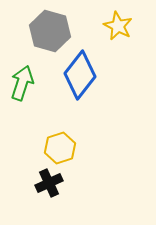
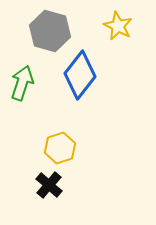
black cross: moved 2 px down; rotated 24 degrees counterclockwise
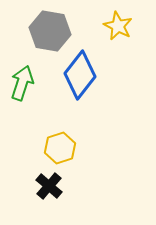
gray hexagon: rotated 6 degrees counterclockwise
black cross: moved 1 px down
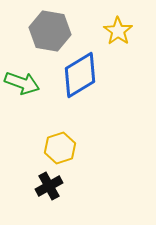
yellow star: moved 5 px down; rotated 8 degrees clockwise
blue diamond: rotated 21 degrees clockwise
green arrow: rotated 92 degrees clockwise
black cross: rotated 20 degrees clockwise
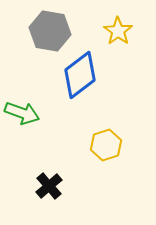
blue diamond: rotated 6 degrees counterclockwise
green arrow: moved 30 px down
yellow hexagon: moved 46 px right, 3 px up
black cross: rotated 12 degrees counterclockwise
